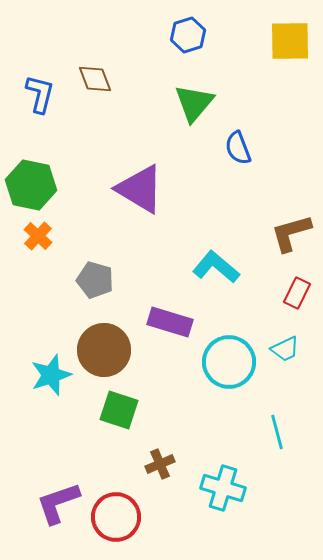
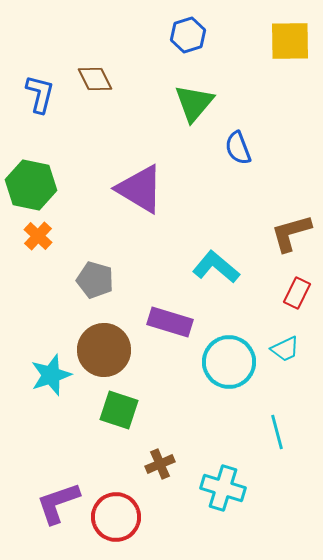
brown diamond: rotated 6 degrees counterclockwise
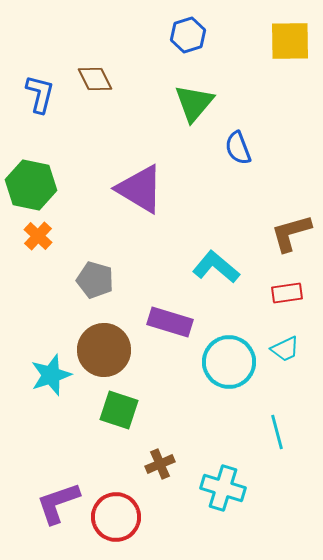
red rectangle: moved 10 px left; rotated 56 degrees clockwise
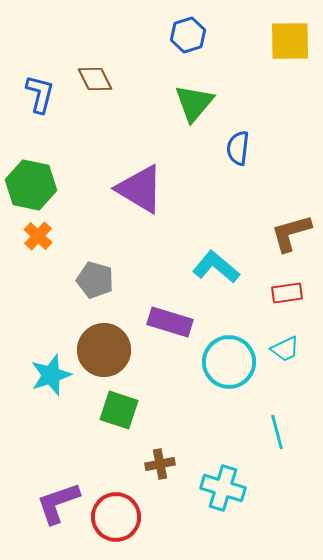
blue semicircle: rotated 28 degrees clockwise
brown cross: rotated 12 degrees clockwise
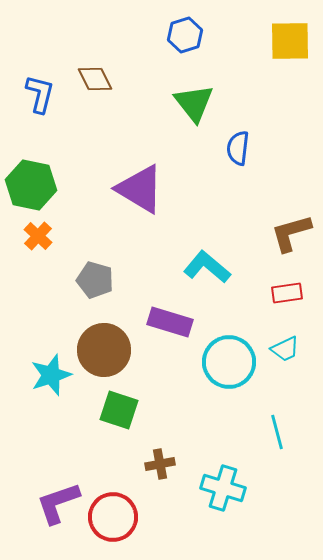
blue hexagon: moved 3 px left
green triangle: rotated 18 degrees counterclockwise
cyan L-shape: moved 9 px left
red circle: moved 3 px left
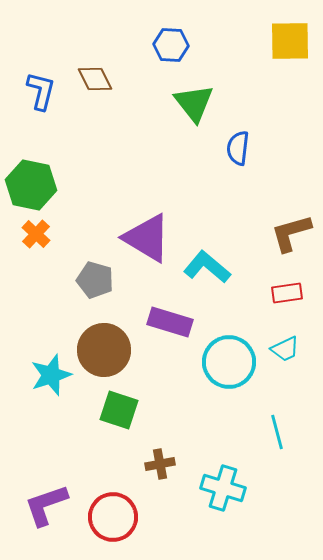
blue hexagon: moved 14 px left, 10 px down; rotated 20 degrees clockwise
blue L-shape: moved 1 px right, 3 px up
purple triangle: moved 7 px right, 49 px down
orange cross: moved 2 px left, 2 px up
purple L-shape: moved 12 px left, 2 px down
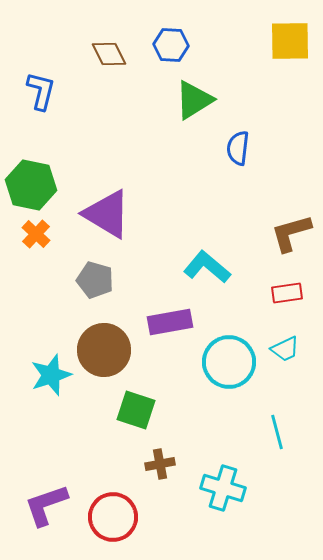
brown diamond: moved 14 px right, 25 px up
green triangle: moved 3 px up; rotated 36 degrees clockwise
purple triangle: moved 40 px left, 24 px up
purple rectangle: rotated 27 degrees counterclockwise
green square: moved 17 px right
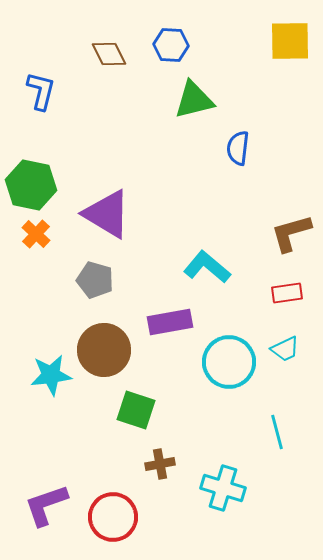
green triangle: rotated 18 degrees clockwise
cyan star: rotated 12 degrees clockwise
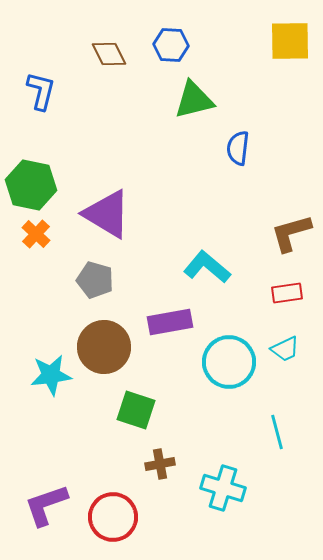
brown circle: moved 3 px up
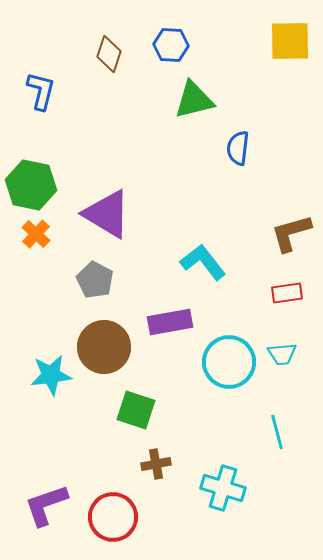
brown diamond: rotated 45 degrees clockwise
cyan L-shape: moved 4 px left, 5 px up; rotated 12 degrees clockwise
gray pentagon: rotated 12 degrees clockwise
cyan trapezoid: moved 3 px left, 5 px down; rotated 20 degrees clockwise
brown cross: moved 4 px left
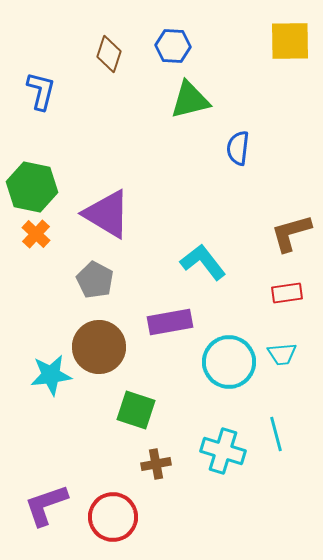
blue hexagon: moved 2 px right, 1 px down
green triangle: moved 4 px left
green hexagon: moved 1 px right, 2 px down
brown circle: moved 5 px left
cyan line: moved 1 px left, 2 px down
cyan cross: moved 37 px up
